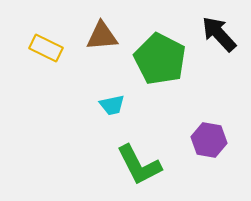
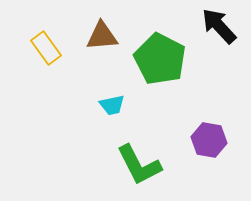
black arrow: moved 8 px up
yellow rectangle: rotated 28 degrees clockwise
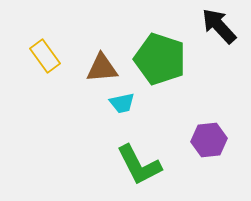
brown triangle: moved 32 px down
yellow rectangle: moved 1 px left, 8 px down
green pentagon: rotated 9 degrees counterclockwise
cyan trapezoid: moved 10 px right, 2 px up
purple hexagon: rotated 16 degrees counterclockwise
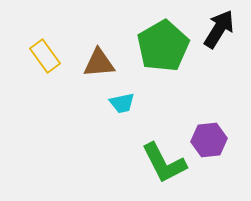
black arrow: moved 3 px down; rotated 75 degrees clockwise
green pentagon: moved 3 px right, 13 px up; rotated 24 degrees clockwise
brown triangle: moved 3 px left, 5 px up
green L-shape: moved 25 px right, 2 px up
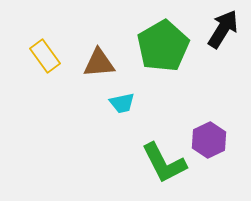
black arrow: moved 4 px right
purple hexagon: rotated 20 degrees counterclockwise
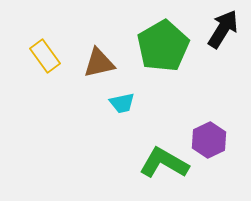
brown triangle: rotated 8 degrees counterclockwise
green L-shape: rotated 147 degrees clockwise
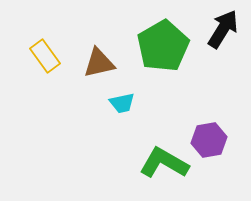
purple hexagon: rotated 16 degrees clockwise
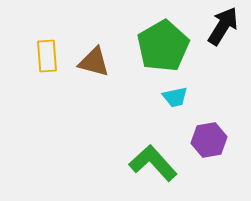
black arrow: moved 3 px up
yellow rectangle: moved 2 px right; rotated 32 degrees clockwise
brown triangle: moved 5 px left, 1 px up; rotated 28 degrees clockwise
cyan trapezoid: moved 53 px right, 6 px up
green L-shape: moved 11 px left; rotated 18 degrees clockwise
